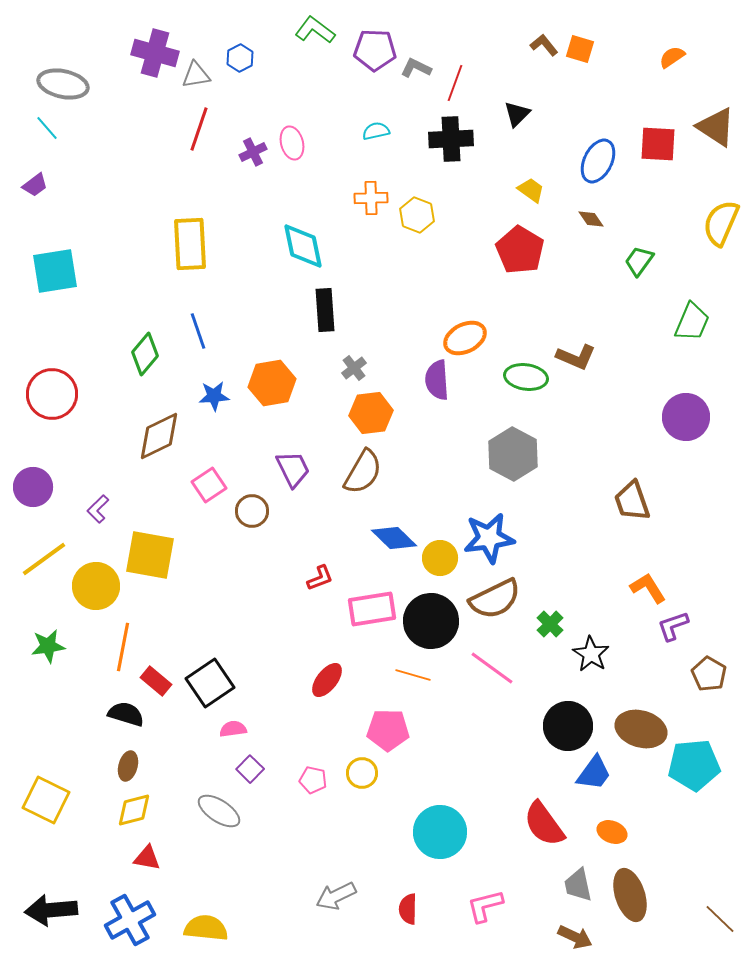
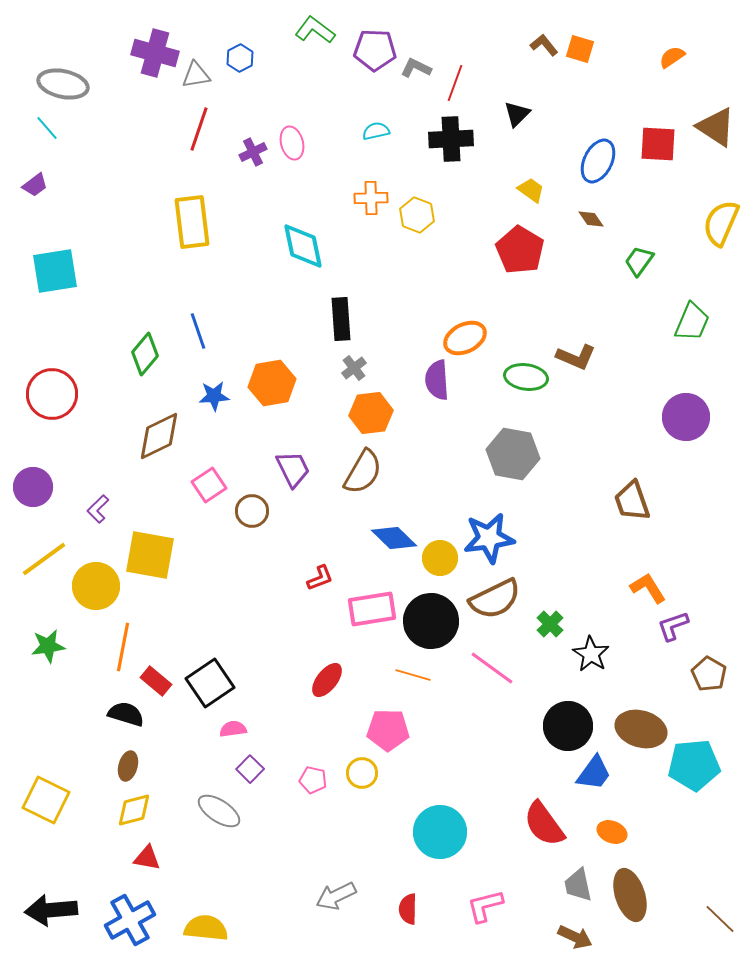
yellow rectangle at (190, 244): moved 2 px right, 22 px up; rotated 4 degrees counterclockwise
black rectangle at (325, 310): moved 16 px right, 9 px down
gray hexagon at (513, 454): rotated 18 degrees counterclockwise
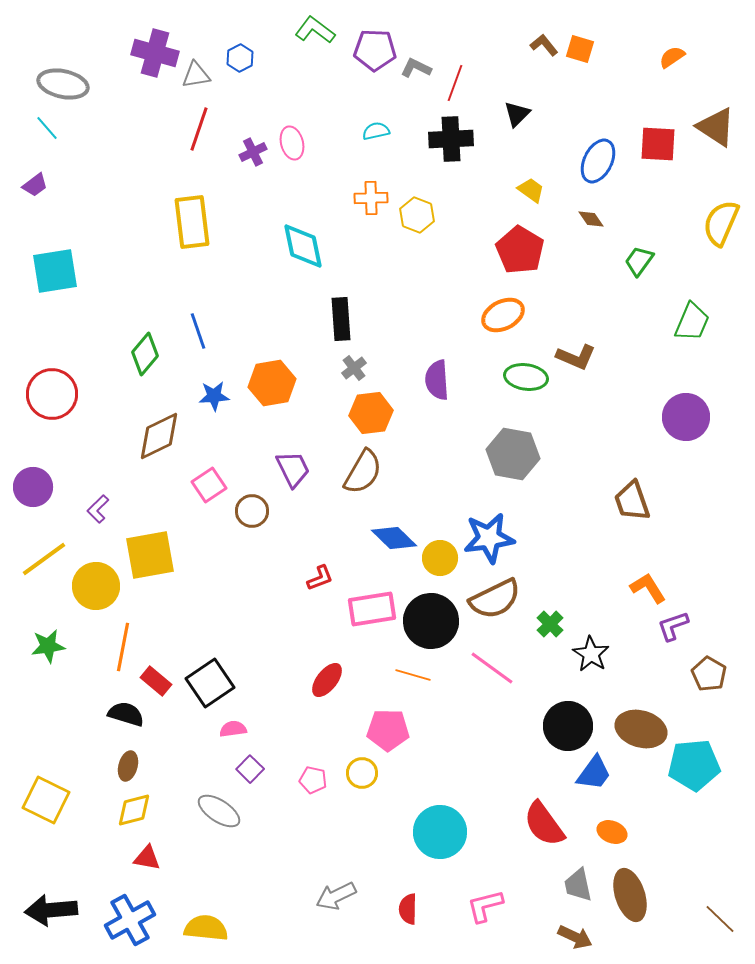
orange ellipse at (465, 338): moved 38 px right, 23 px up
yellow square at (150, 555): rotated 20 degrees counterclockwise
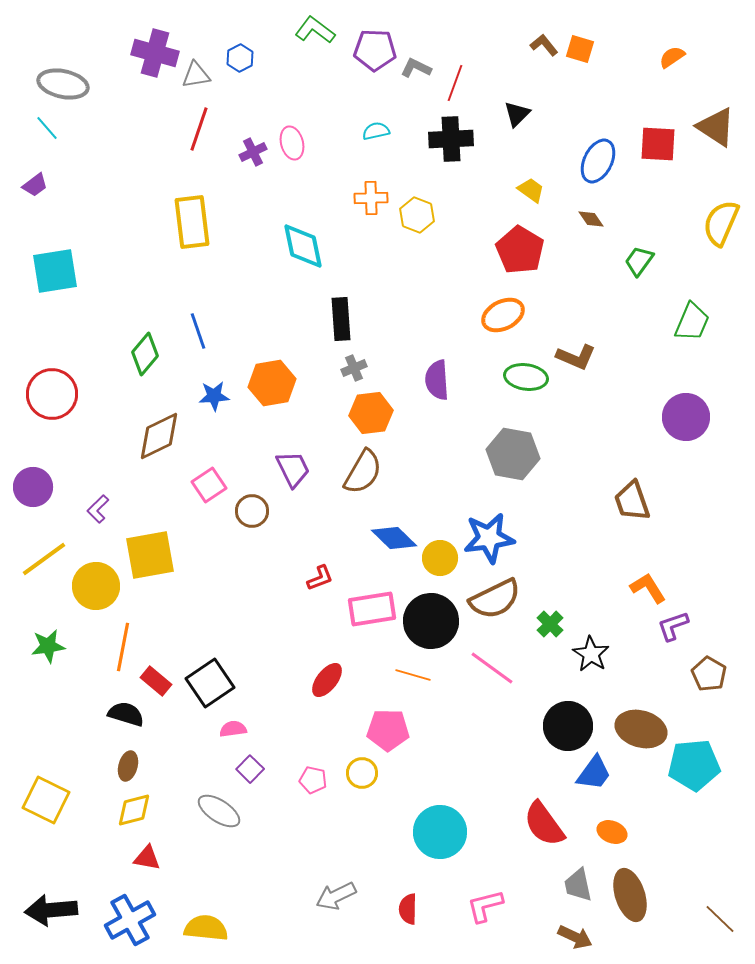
gray cross at (354, 368): rotated 15 degrees clockwise
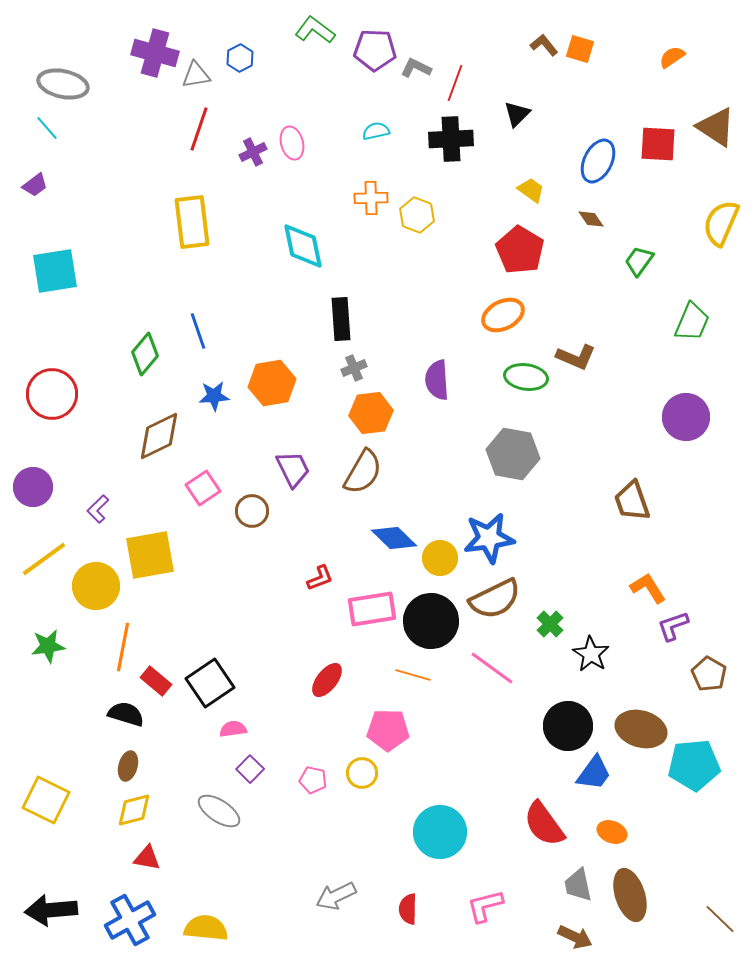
pink square at (209, 485): moved 6 px left, 3 px down
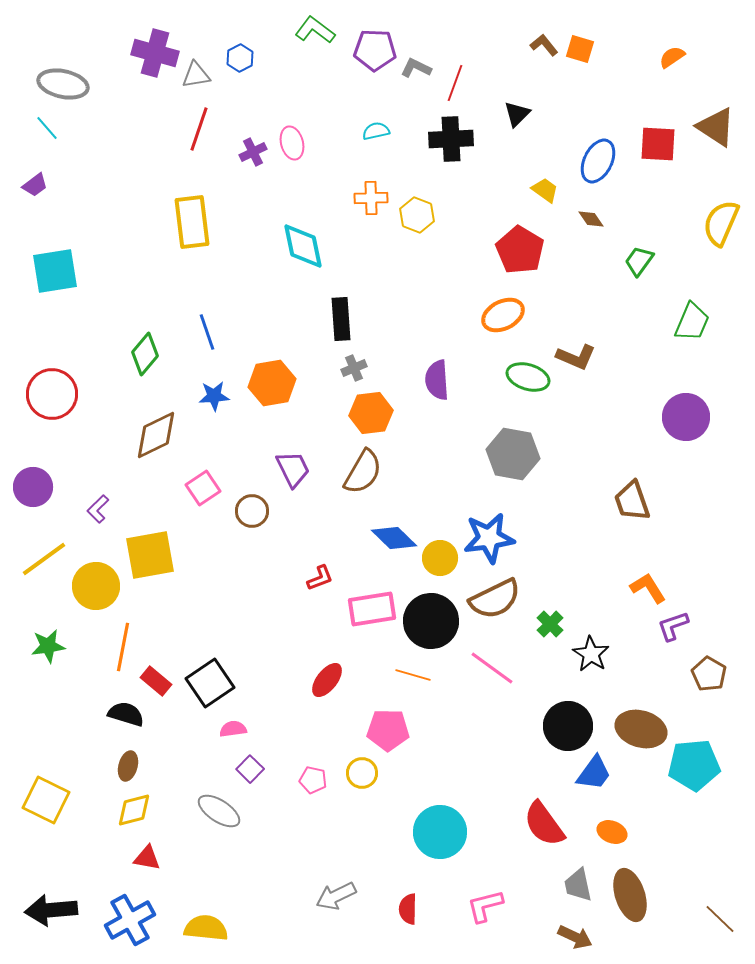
yellow trapezoid at (531, 190): moved 14 px right
blue line at (198, 331): moved 9 px right, 1 px down
green ellipse at (526, 377): moved 2 px right; rotated 9 degrees clockwise
brown diamond at (159, 436): moved 3 px left, 1 px up
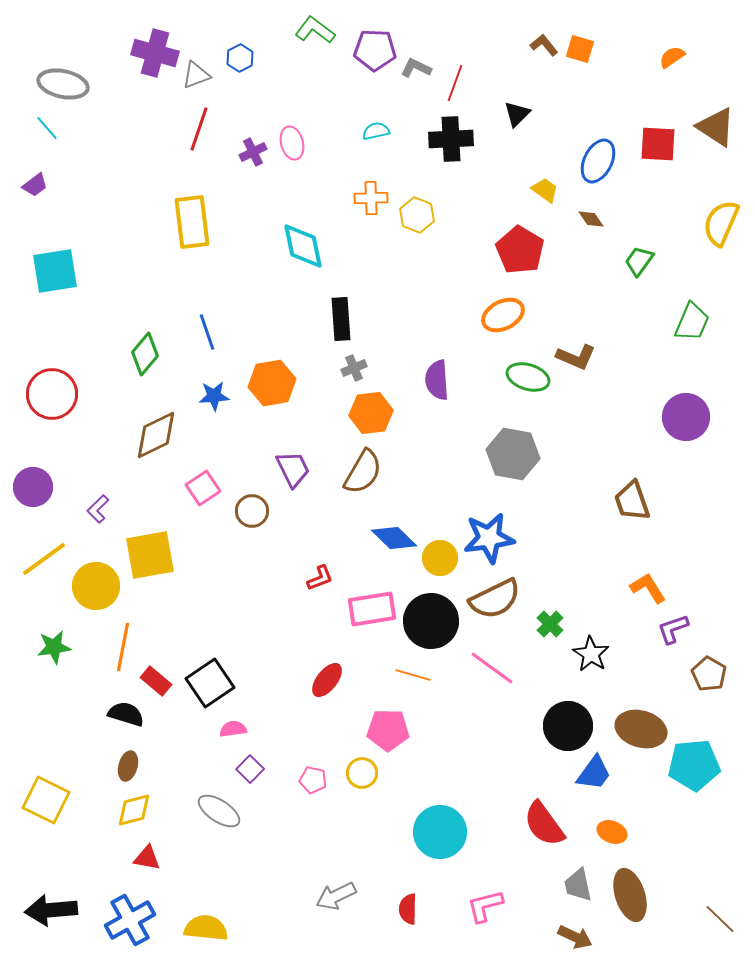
gray triangle at (196, 75): rotated 12 degrees counterclockwise
purple L-shape at (673, 626): moved 3 px down
green star at (48, 646): moved 6 px right, 1 px down
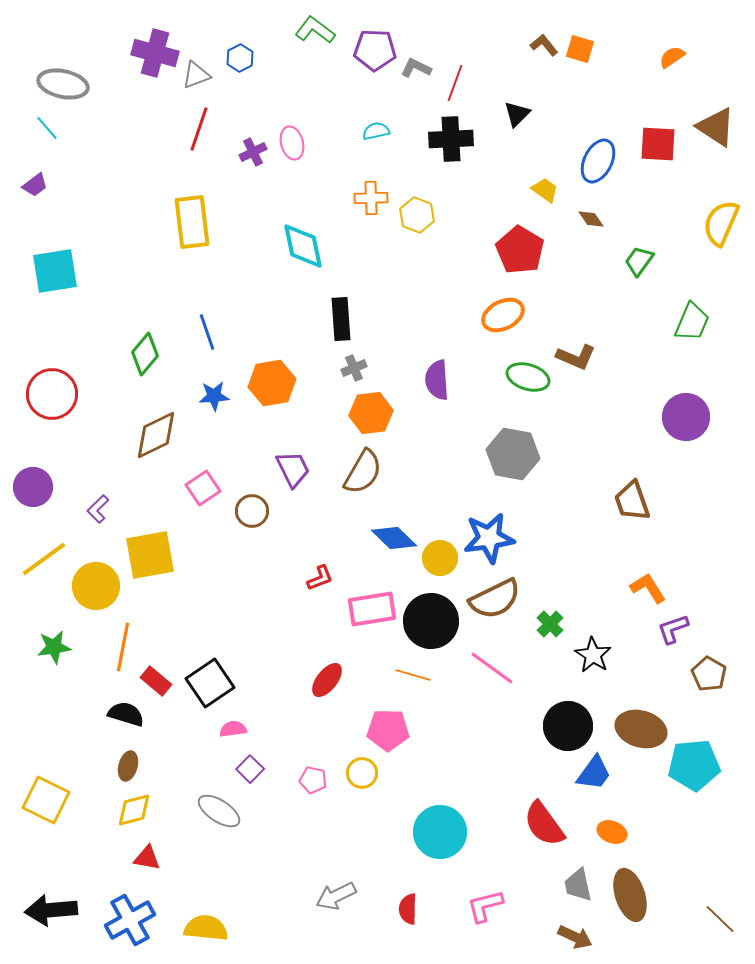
black star at (591, 654): moved 2 px right, 1 px down
